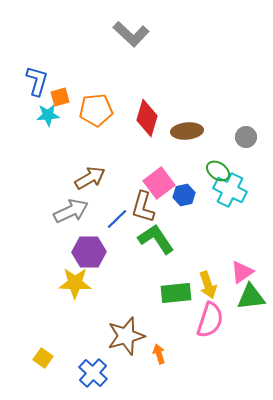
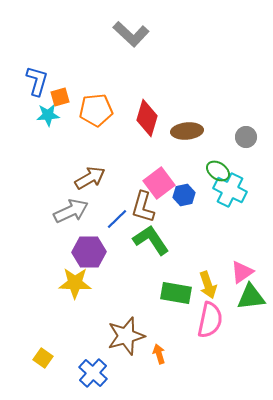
green L-shape: moved 5 px left, 1 px down
green rectangle: rotated 16 degrees clockwise
pink semicircle: rotated 6 degrees counterclockwise
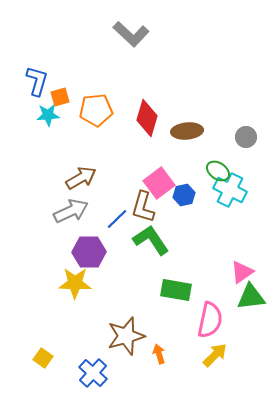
brown arrow: moved 9 px left
yellow arrow: moved 7 px right, 70 px down; rotated 116 degrees counterclockwise
green rectangle: moved 3 px up
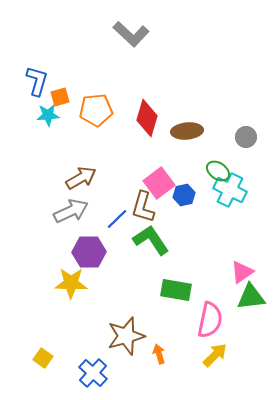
yellow star: moved 4 px left
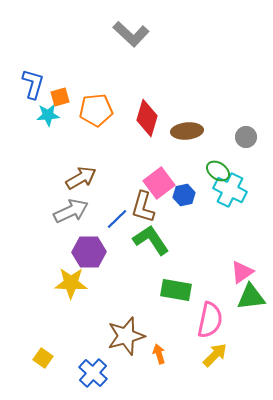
blue L-shape: moved 4 px left, 3 px down
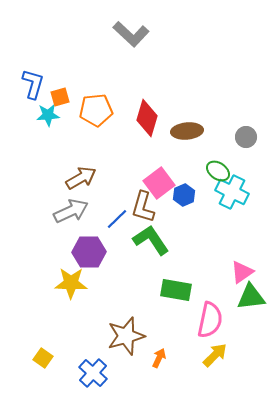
cyan cross: moved 2 px right, 2 px down
blue hexagon: rotated 10 degrees counterclockwise
orange arrow: moved 4 px down; rotated 42 degrees clockwise
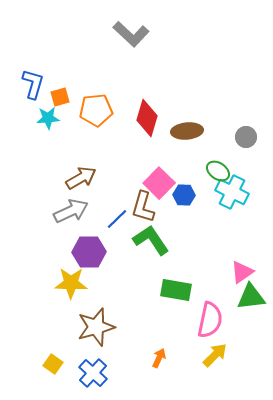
cyan star: moved 3 px down
pink square: rotated 8 degrees counterclockwise
blue hexagon: rotated 25 degrees clockwise
brown star: moved 30 px left, 9 px up
yellow square: moved 10 px right, 6 px down
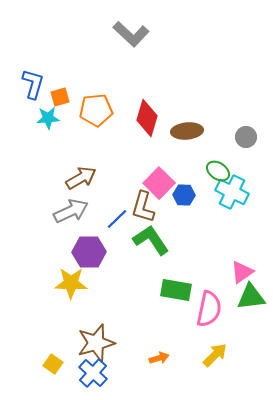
pink semicircle: moved 1 px left, 11 px up
brown star: moved 16 px down
orange arrow: rotated 48 degrees clockwise
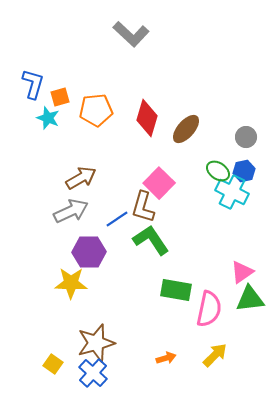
cyan star: rotated 25 degrees clockwise
brown ellipse: moved 1 px left, 2 px up; rotated 44 degrees counterclockwise
blue hexagon: moved 60 px right, 24 px up; rotated 15 degrees counterclockwise
blue line: rotated 10 degrees clockwise
green triangle: moved 1 px left, 2 px down
orange arrow: moved 7 px right
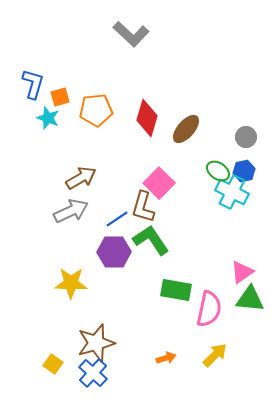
purple hexagon: moved 25 px right
green triangle: rotated 12 degrees clockwise
